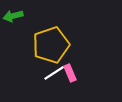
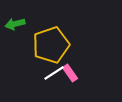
green arrow: moved 2 px right, 8 px down
pink rectangle: rotated 12 degrees counterclockwise
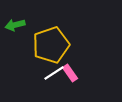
green arrow: moved 1 px down
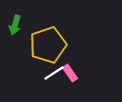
green arrow: rotated 60 degrees counterclockwise
yellow pentagon: moved 3 px left
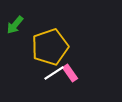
green arrow: rotated 24 degrees clockwise
yellow pentagon: moved 2 px right, 2 px down
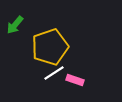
pink rectangle: moved 5 px right, 7 px down; rotated 36 degrees counterclockwise
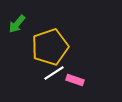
green arrow: moved 2 px right, 1 px up
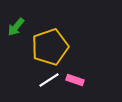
green arrow: moved 1 px left, 3 px down
white line: moved 5 px left, 7 px down
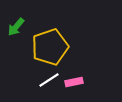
pink rectangle: moved 1 px left, 2 px down; rotated 30 degrees counterclockwise
